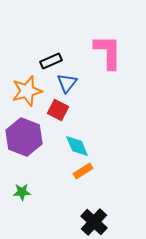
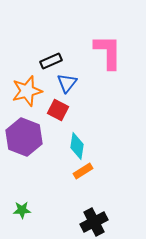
cyan diamond: rotated 32 degrees clockwise
green star: moved 18 px down
black cross: rotated 20 degrees clockwise
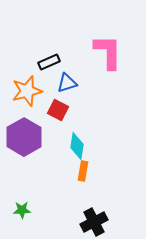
black rectangle: moved 2 px left, 1 px down
blue triangle: rotated 35 degrees clockwise
purple hexagon: rotated 9 degrees clockwise
orange rectangle: rotated 48 degrees counterclockwise
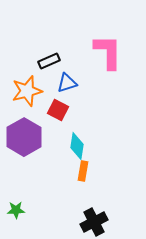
black rectangle: moved 1 px up
green star: moved 6 px left
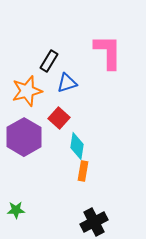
black rectangle: rotated 35 degrees counterclockwise
red square: moved 1 px right, 8 px down; rotated 15 degrees clockwise
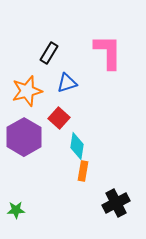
black rectangle: moved 8 px up
black cross: moved 22 px right, 19 px up
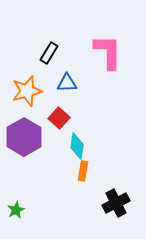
blue triangle: rotated 15 degrees clockwise
green star: rotated 24 degrees counterclockwise
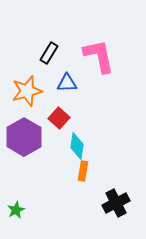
pink L-shape: moved 9 px left, 4 px down; rotated 12 degrees counterclockwise
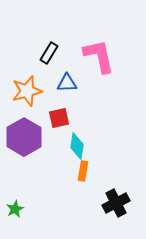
red square: rotated 35 degrees clockwise
green star: moved 1 px left, 1 px up
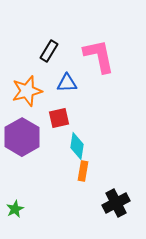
black rectangle: moved 2 px up
purple hexagon: moved 2 px left
